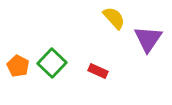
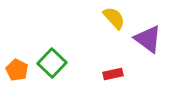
purple triangle: rotated 28 degrees counterclockwise
orange pentagon: moved 1 px left, 4 px down
red rectangle: moved 15 px right, 3 px down; rotated 36 degrees counterclockwise
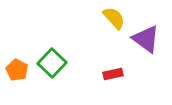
purple triangle: moved 2 px left
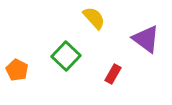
yellow semicircle: moved 20 px left
green square: moved 14 px right, 7 px up
red rectangle: rotated 48 degrees counterclockwise
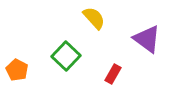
purple triangle: moved 1 px right
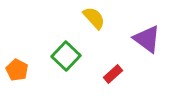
red rectangle: rotated 18 degrees clockwise
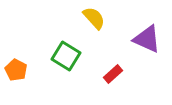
purple triangle: rotated 12 degrees counterclockwise
green square: rotated 12 degrees counterclockwise
orange pentagon: moved 1 px left
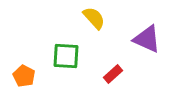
green square: rotated 28 degrees counterclockwise
orange pentagon: moved 8 px right, 6 px down
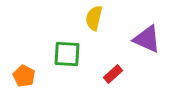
yellow semicircle: rotated 125 degrees counterclockwise
green square: moved 1 px right, 2 px up
